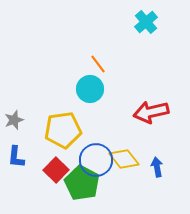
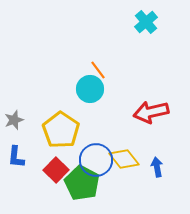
orange line: moved 6 px down
yellow pentagon: moved 2 px left; rotated 30 degrees counterclockwise
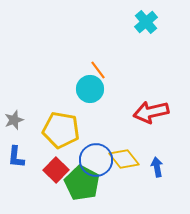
yellow pentagon: rotated 24 degrees counterclockwise
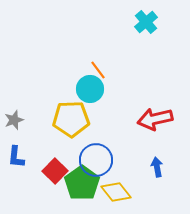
red arrow: moved 4 px right, 7 px down
yellow pentagon: moved 10 px right, 11 px up; rotated 12 degrees counterclockwise
yellow diamond: moved 8 px left, 33 px down
red square: moved 1 px left, 1 px down
green pentagon: rotated 8 degrees clockwise
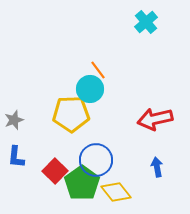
yellow pentagon: moved 5 px up
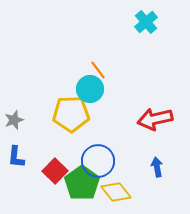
blue circle: moved 2 px right, 1 px down
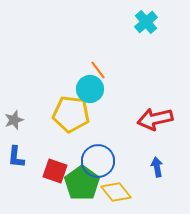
yellow pentagon: rotated 9 degrees clockwise
red square: rotated 25 degrees counterclockwise
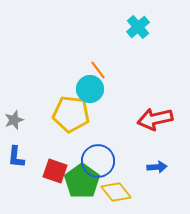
cyan cross: moved 8 px left, 5 px down
blue arrow: rotated 96 degrees clockwise
green pentagon: moved 2 px up
